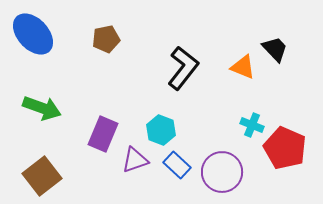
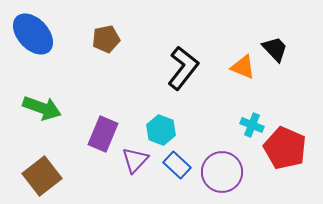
purple triangle: rotated 28 degrees counterclockwise
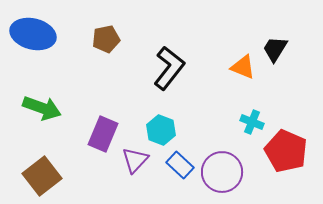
blue ellipse: rotated 33 degrees counterclockwise
black trapezoid: rotated 104 degrees counterclockwise
black L-shape: moved 14 px left
cyan cross: moved 3 px up
red pentagon: moved 1 px right, 3 px down
blue rectangle: moved 3 px right
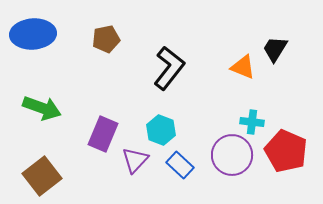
blue ellipse: rotated 18 degrees counterclockwise
cyan cross: rotated 15 degrees counterclockwise
purple circle: moved 10 px right, 17 px up
